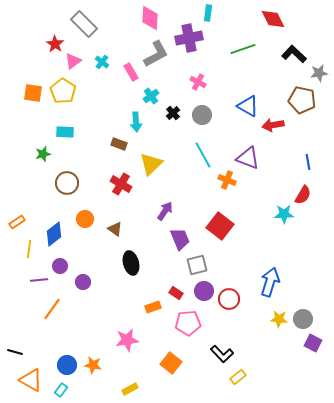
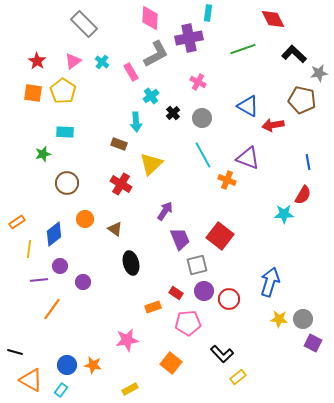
red star at (55, 44): moved 18 px left, 17 px down
gray circle at (202, 115): moved 3 px down
red square at (220, 226): moved 10 px down
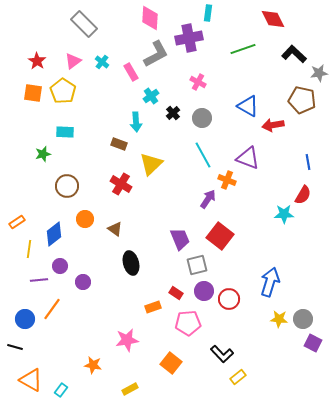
brown circle at (67, 183): moved 3 px down
purple arrow at (165, 211): moved 43 px right, 12 px up
black line at (15, 352): moved 5 px up
blue circle at (67, 365): moved 42 px left, 46 px up
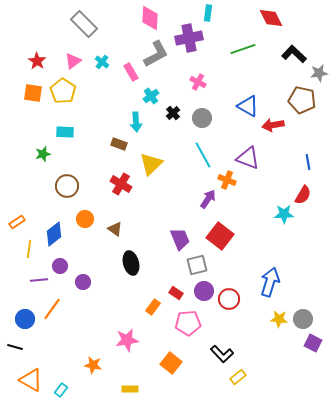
red diamond at (273, 19): moved 2 px left, 1 px up
orange rectangle at (153, 307): rotated 35 degrees counterclockwise
yellow rectangle at (130, 389): rotated 28 degrees clockwise
